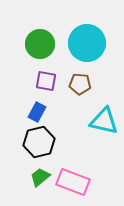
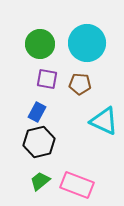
purple square: moved 1 px right, 2 px up
cyan triangle: rotated 12 degrees clockwise
green trapezoid: moved 4 px down
pink rectangle: moved 4 px right, 3 px down
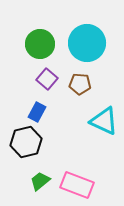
purple square: rotated 30 degrees clockwise
black hexagon: moved 13 px left
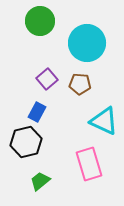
green circle: moved 23 px up
purple square: rotated 10 degrees clockwise
pink rectangle: moved 12 px right, 21 px up; rotated 52 degrees clockwise
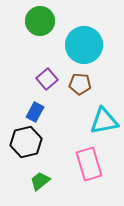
cyan circle: moved 3 px left, 2 px down
blue rectangle: moved 2 px left
cyan triangle: rotated 36 degrees counterclockwise
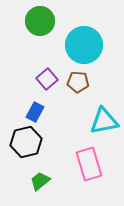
brown pentagon: moved 2 px left, 2 px up
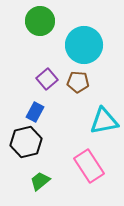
pink rectangle: moved 2 px down; rotated 16 degrees counterclockwise
